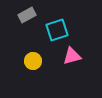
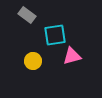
gray rectangle: rotated 66 degrees clockwise
cyan square: moved 2 px left, 5 px down; rotated 10 degrees clockwise
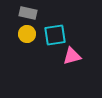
gray rectangle: moved 1 px right, 2 px up; rotated 24 degrees counterclockwise
yellow circle: moved 6 px left, 27 px up
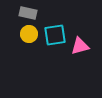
yellow circle: moved 2 px right
pink triangle: moved 8 px right, 10 px up
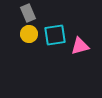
gray rectangle: rotated 54 degrees clockwise
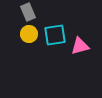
gray rectangle: moved 1 px up
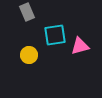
gray rectangle: moved 1 px left
yellow circle: moved 21 px down
